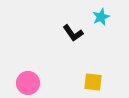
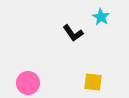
cyan star: rotated 18 degrees counterclockwise
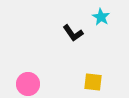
pink circle: moved 1 px down
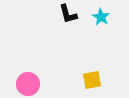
black L-shape: moved 5 px left, 19 px up; rotated 20 degrees clockwise
yellow square: moved 1 px left, 2 px up; rotated 18 degrees counterclockwise
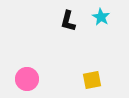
black L-shape: moved 7 px down; rotated 30 degrees clockwise
pink circle: moved 1 px left, 5 px up
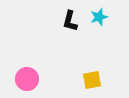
cyan star: moved 2 px left; rotated 24 degrees clockwise
black L-shape: moved 2 px right
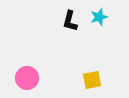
pink circle: moved 1 px up
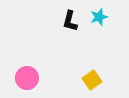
yellow square: rotated 24 degrees counterclockwise
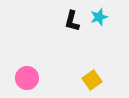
black L-shape: moved 2 px right
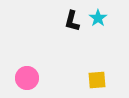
cyan star: moved 1 px left, 1 px down; rotated 18 degrees counterclockwise
yellow square: moved 5 px right; rotated 30 degrees clockwise
